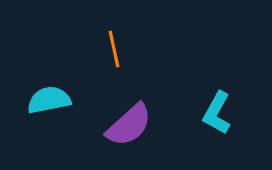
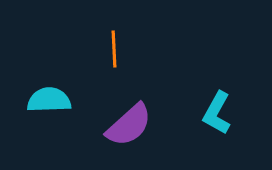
orange line: rotated 9 degrees clockwise
cyan semicircle: rotated 9 degrees clockwise
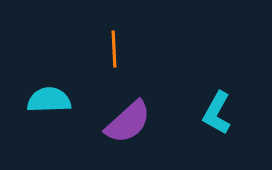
purple semicircle: moved 1 px left, 3 px up
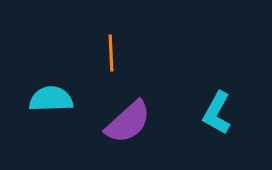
orange line: moved 3 px left, 4 px down
cyan semicircle: moved 2 px right, 1 px up
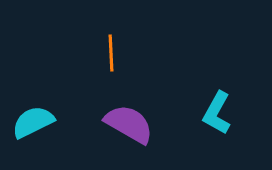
cyan semicircle: moved 18 px left, 23 px down; rotated 24 degrees counterclockwise
purple semicircle: moved 1 px right, 2 px down; rotated 108 degrees counterclockwise
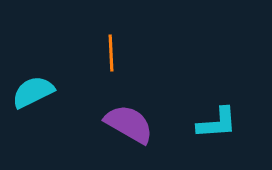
cyan L-shape: moved 10 px down; rotated 123 degrees counterclockwise
cyan semicircle: moved 30 px up
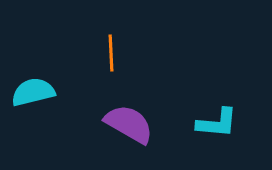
cyan semicircle: rotated 12 degrees clockwise
cyan L-shape: rotated 9 degrees clockwise
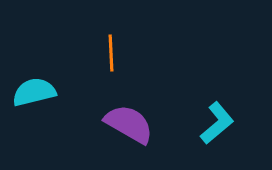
cyan semicircle: moved 1 px right
cyan L-shape: rotated 45 degrees counterclockwise
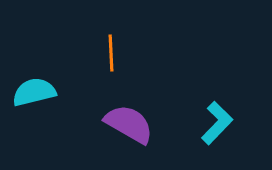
cyan L-shape: rotated 6 degrees counterclockwise
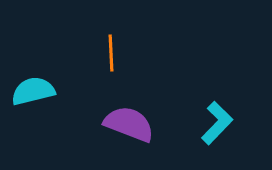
cyan semicircle: moved 1 px left, 1 px up
purple semicircle: rotated 9 degrees counterclockwise
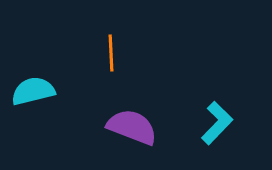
purple semicircle: moved 3 px right, 3 px down
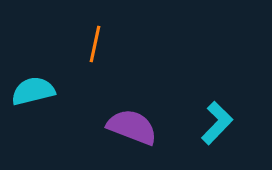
orange line: moved 16 px left, 9 px up; rotated 15 degrees clockwise
